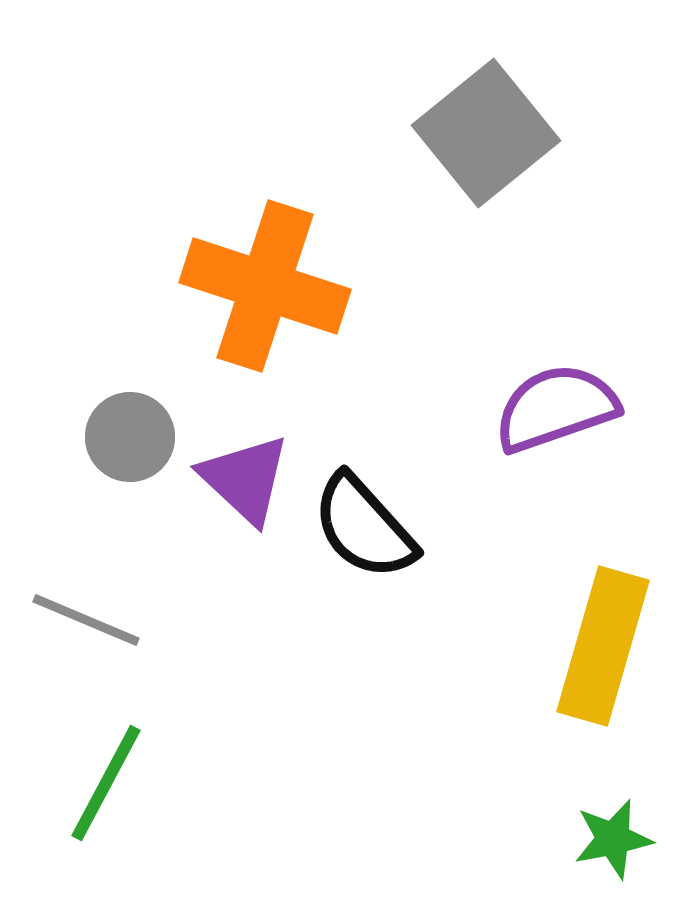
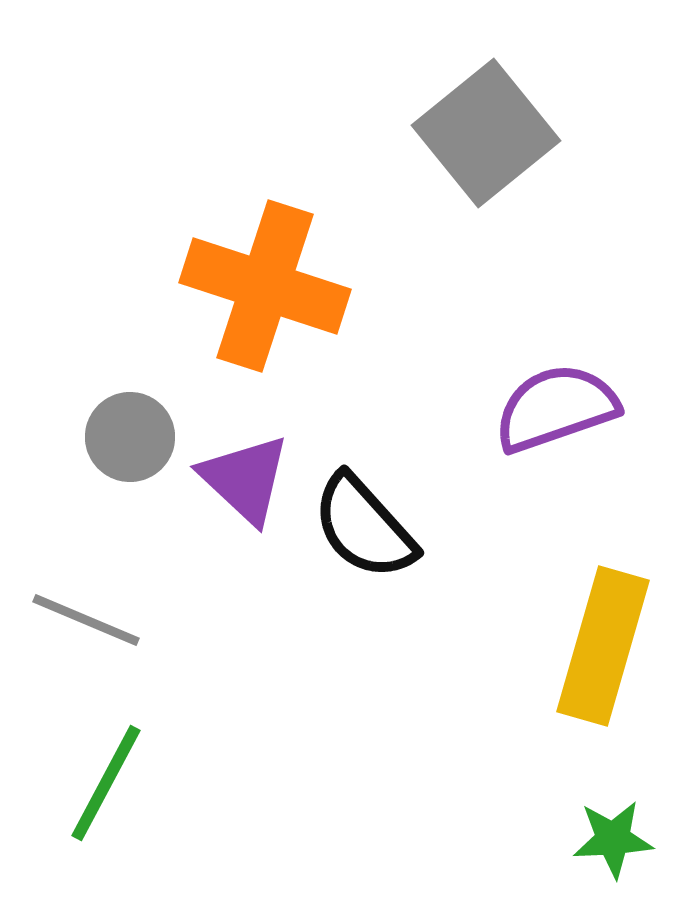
green star: rotated 8 degrees clockwise
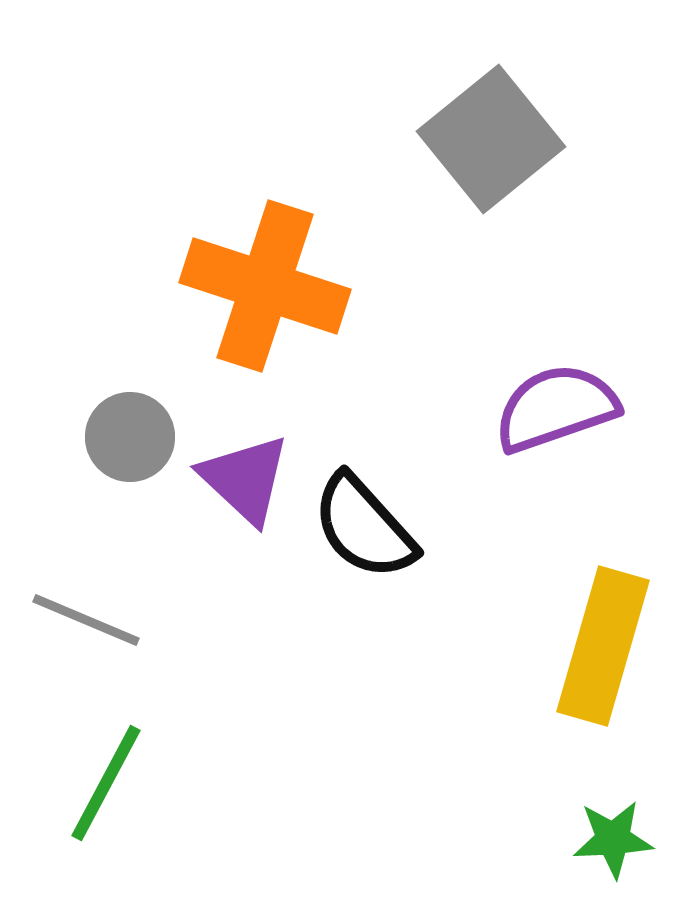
gray square: moved 5 px right, 6 px down
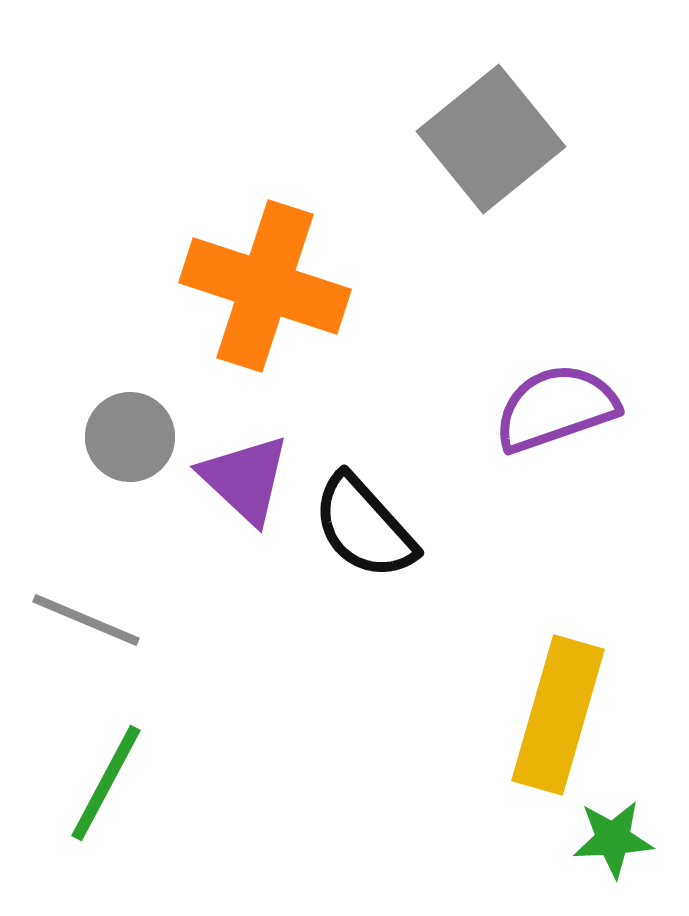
yellow rectangle: moved 45 px left, 69 px down
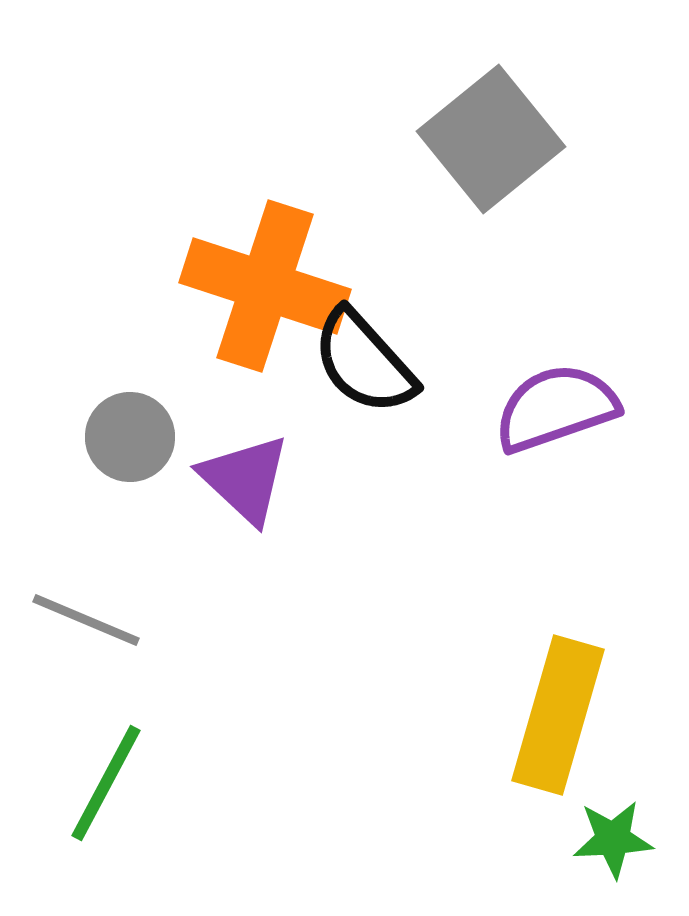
black semicircle: moved 165 px up
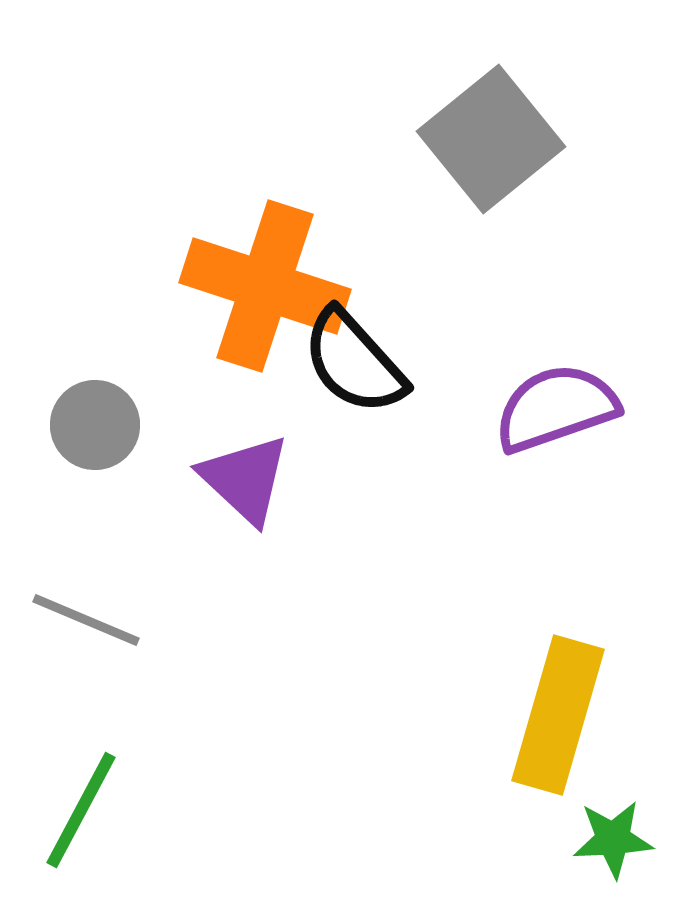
black semicircle: moved 10 px left
gray circle: moved 35 px left, 12 px up
green line: moved 25 px left, 27 px down
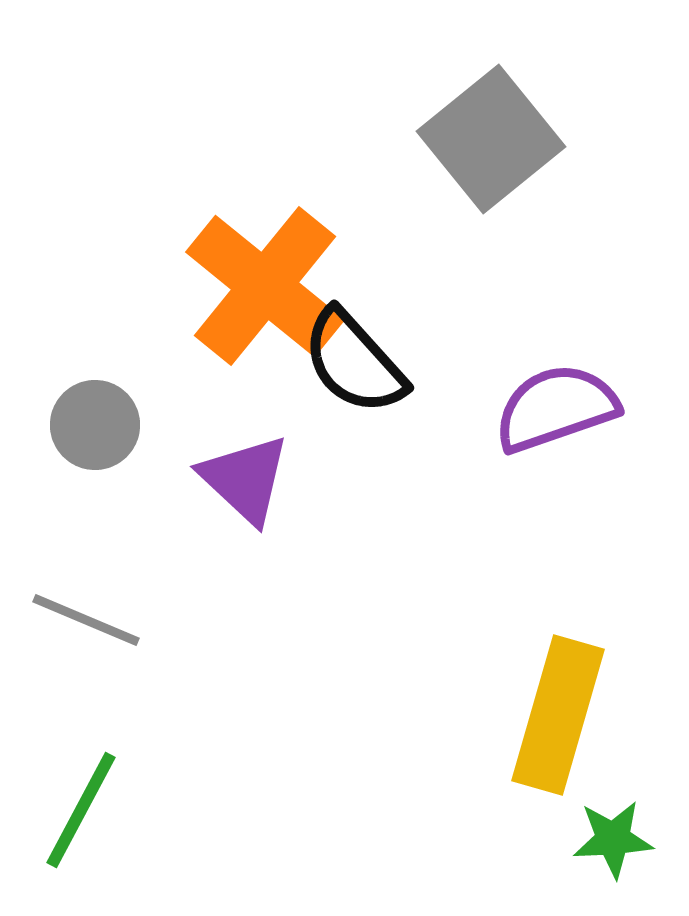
orange cross: rotated 21 degrees clockwise
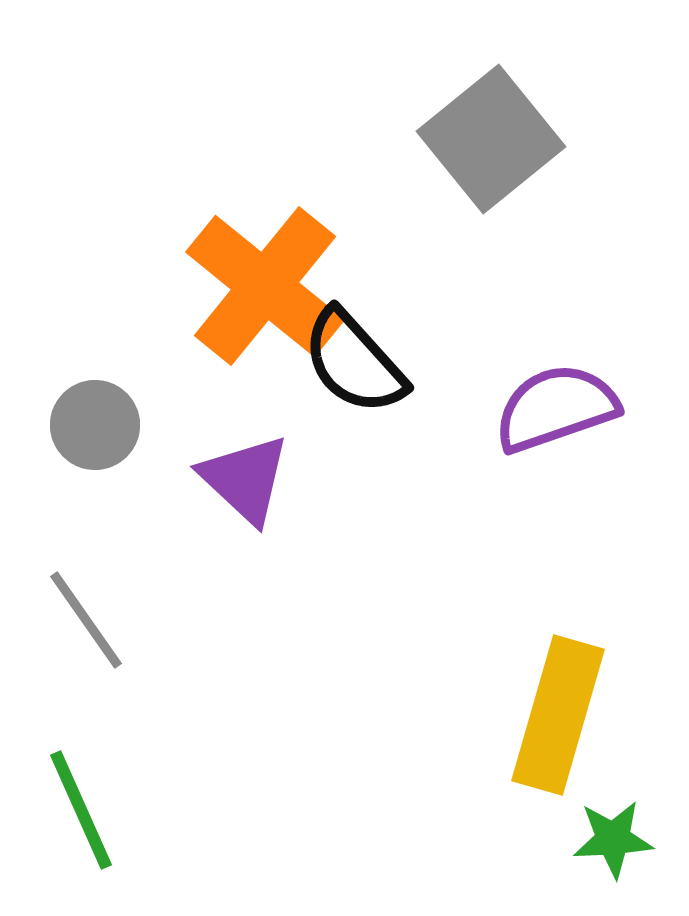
gray line: rotated 32 degrees clockwise
green line: rotated 52 degrees counterclockwise
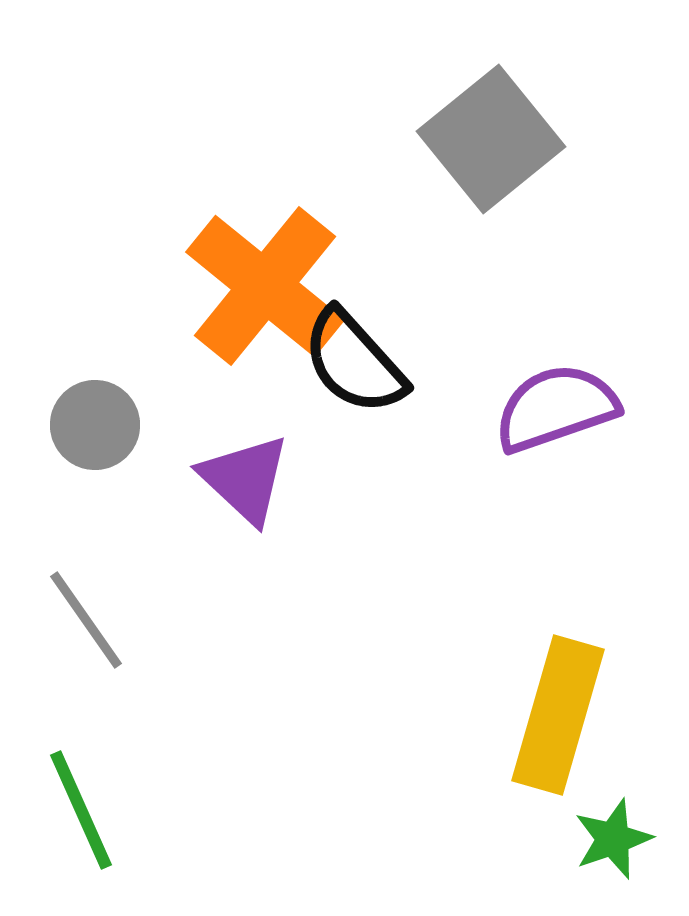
green star: rotated 16 degrees counterclockwise
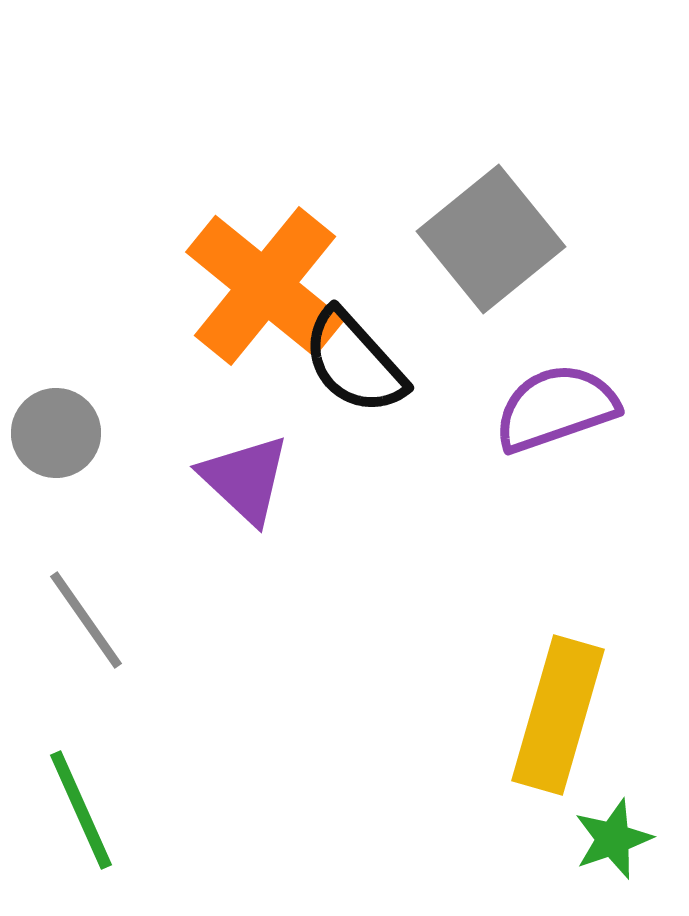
gray square: moved 100 px down
gray circle: moved 39 px left, 8 px down
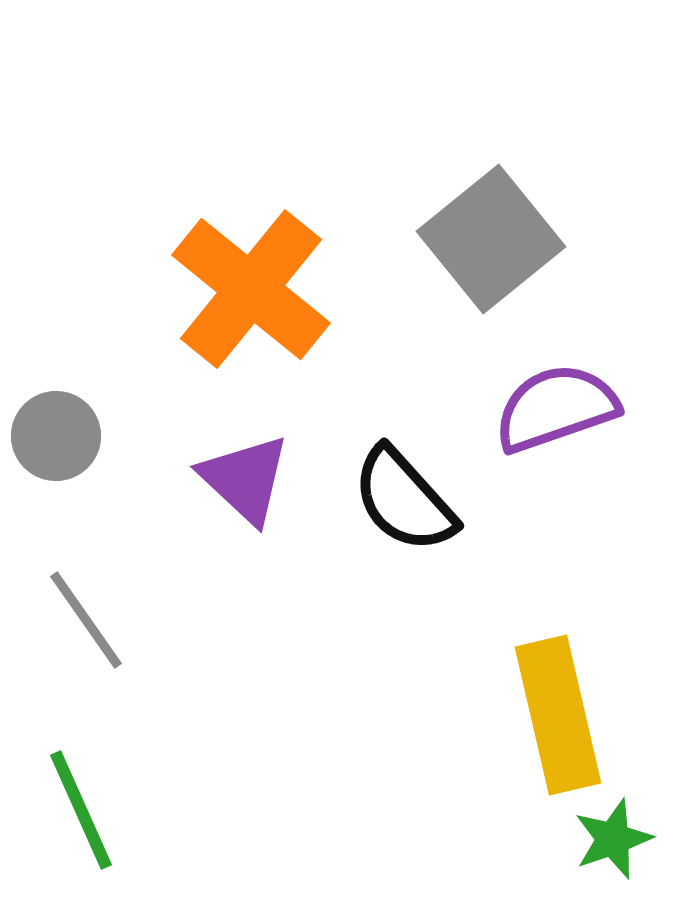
orange cross: moved 14 px left, 3 px down
black semicircle: moved 50 px right, 138 px down
gray circle: moved 3 px down
yellow rectangle: rotated 29 degrees counterclockwise
